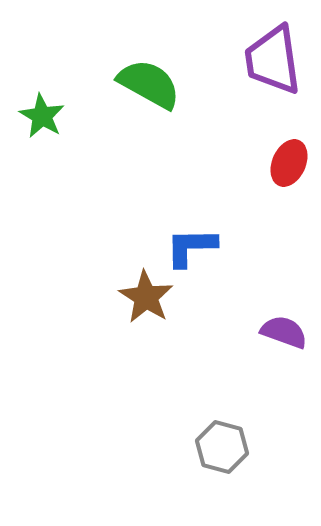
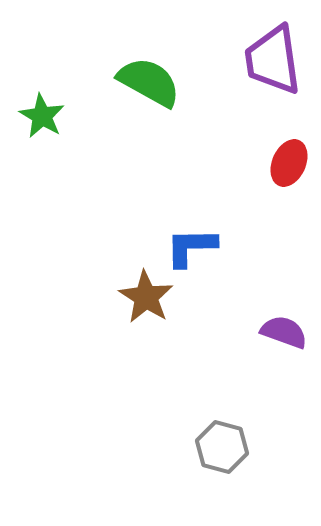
green semicircle: moved 2 px up
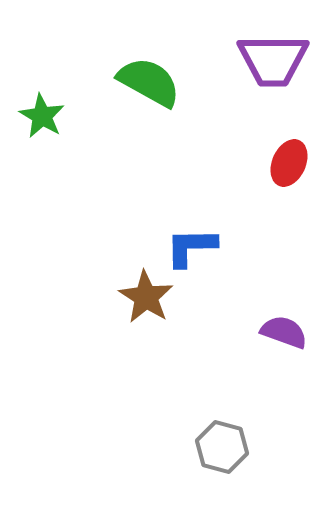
purple trapezoid: rotated 82 degrees counterclockwise
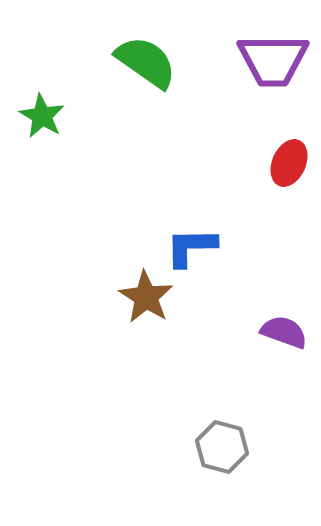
green semicircle: moved 3 px left, 20 px up; rotated 6 degrees clockwise
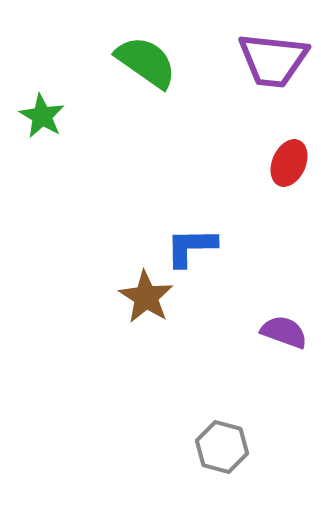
purple trapezoid: rotated 6 degrees clockwise
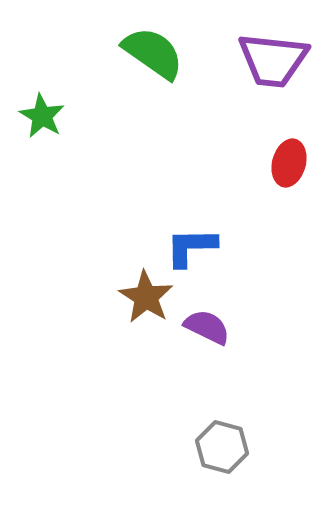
green semicircle: moved 7 px right, 9 px up
red ellipse: rotated 9 degrees counterclockwise
purple semicircle: moved 77 px left, 5 px up; rotated 6 degrees clockwise
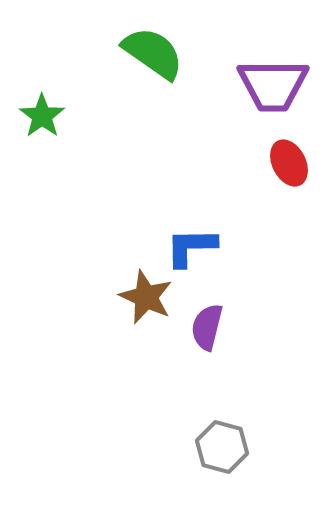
purple trapezoid: moved 25 px down; rotated 6 degrees counterclockwise
green star: rotated 6 degrees clockwise
red ellipse: rotated 42 degrees counterclockwise
brown star: rotated 8 degrees counterclockwise
purple semicircle: rotated 102 degrees counterclockwise
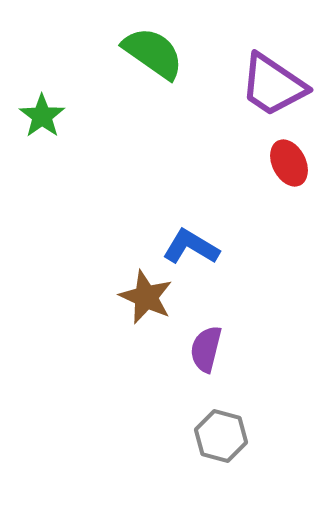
purple trapezoid: rotated 34 degrees clockwise
blue L-shape: rotated 32 degrees clockwise
purple semicircle: moved 1 px left, 22 px down
gray hexagon: moved 1 px left, 11 px up
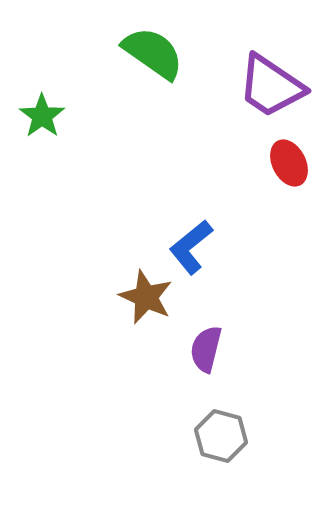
purple trapezoid: moved 2 px left, 1 px down
blue L-shape: rotated 70 degrees counterclockwise
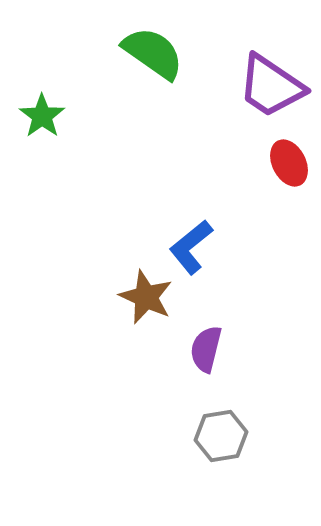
gray hexagon: rotated 24 degrees counterclockwise
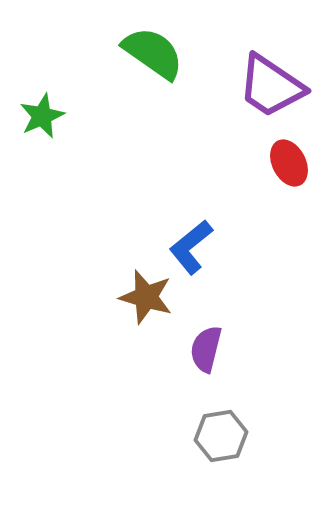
green star: rotated 12 degrees clockwise
brown star: rotated 8 degrees counterclockwise
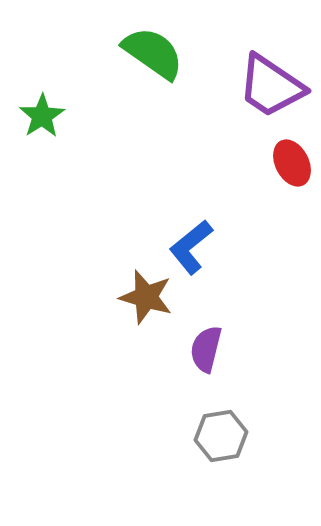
green star: rotated 9 degrees counterclockwise
red ellipse: moved 3 px right
